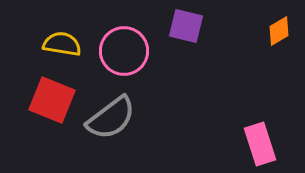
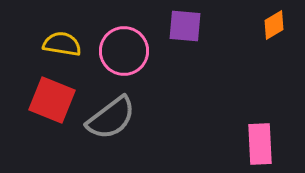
purple square: moved 1 px left; rotated 9 degrees counterclockwise
orange diamond: moved 5 px left, 6 px up
pink rectangle: rotated 15 degrees clockwise
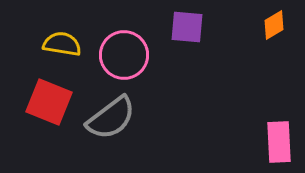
purple square: moved 2 px right, 1 px down
pink circle: moved 4 px down
red square: moved 3 px left, 2 px down
pink rectangle: moved 19 px right, 2 px up
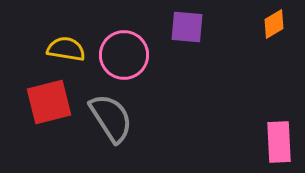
orange diamond: moved 1 px up
yellow semicircle: moved 4 px right, 5 px down
red square: rotated 36 degrees counterclockwise
gray semicircle: rotated 86 degrees counterclockwise
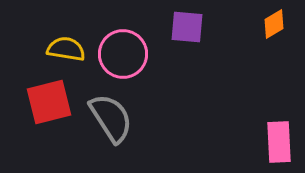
pink circle: moved 1 px left, 1 px up
